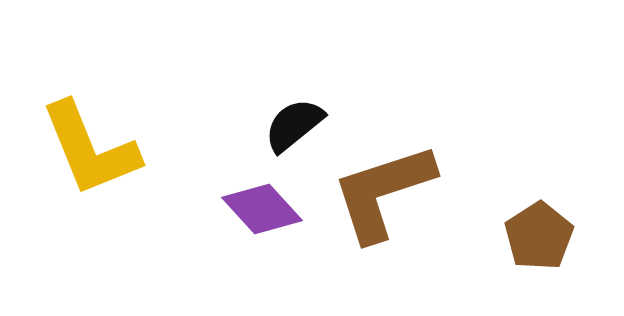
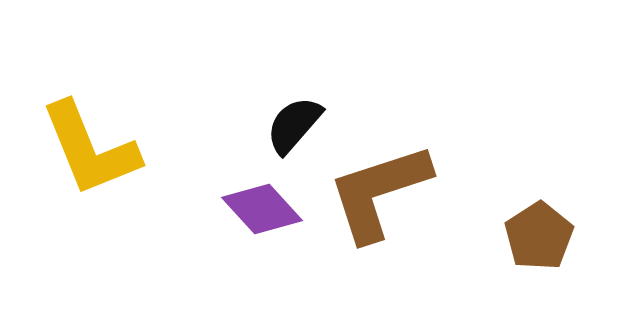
black semicircle: rotated 10 degrees counterclockwise
brown L-shape: moved 4 px left
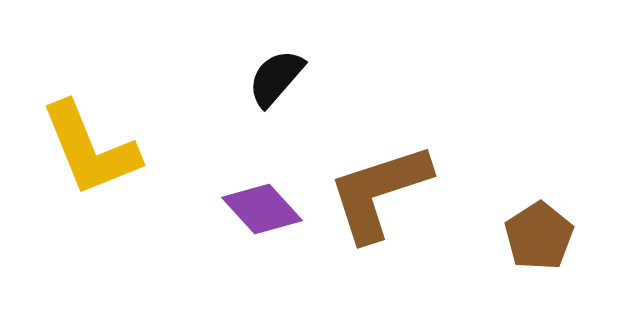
black semicircle: moved 18 px left, 47 px up
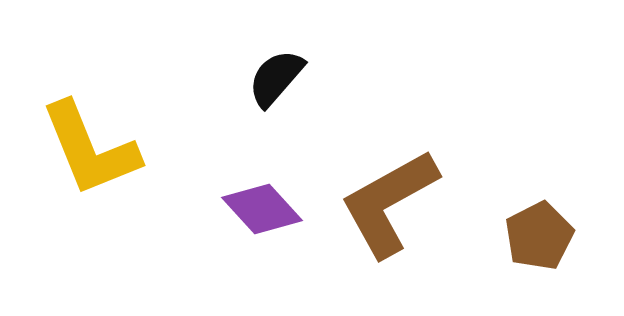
brown L-shape: moved 10 px right, 11 px down; rotated 11 degrees counterclockwise
brown pentagon: rotated 6 degrees clockwise
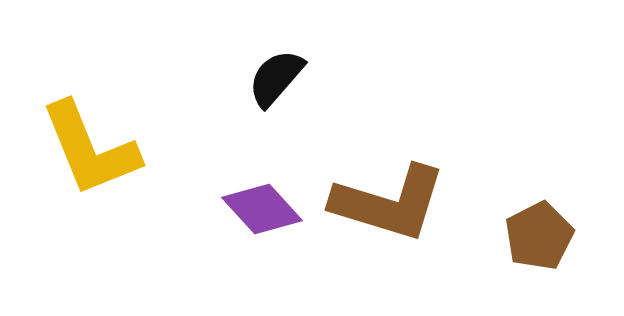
brown L-shape: rotated 134 degrees counterclockwise
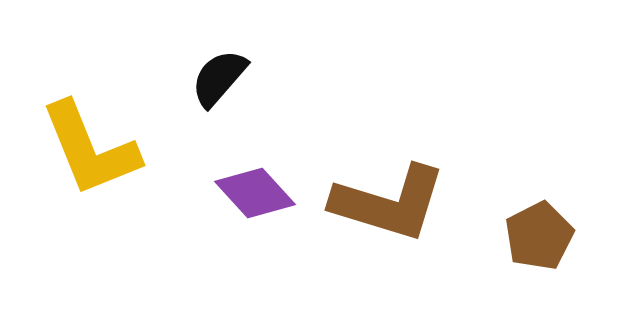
black semicircle: moved 57 px left
purple diamond: moved 7 px left, 16 px up
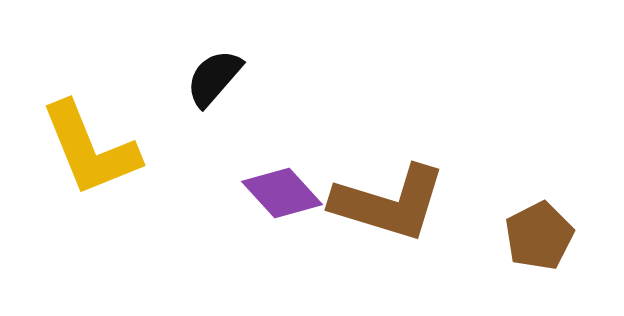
black semicircle: moved 5 px left
purple diamond: moved 27 px right
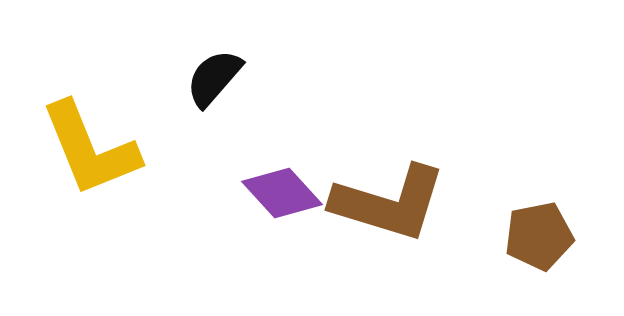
brown pentagon: rotated 16 degrees clockwise
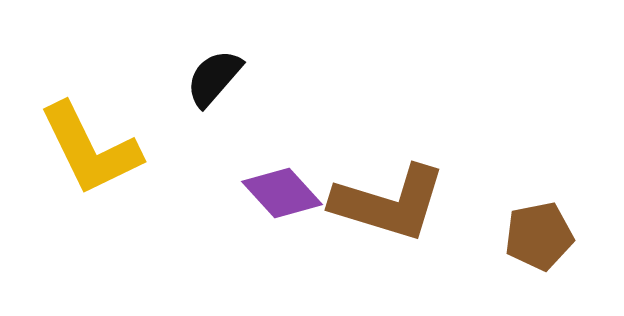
yellow L-shape: rotated 4 degrees counterclockwise
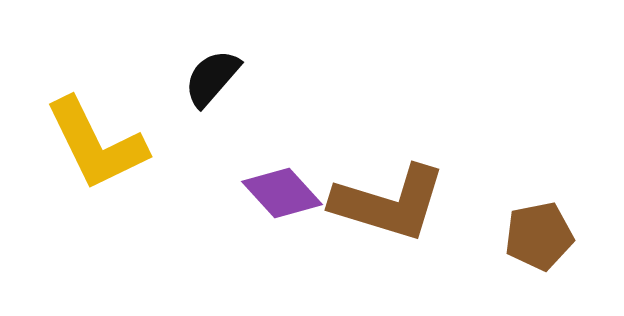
black semicircle: moved 2 px left
yellow L-shape: moved 6 px right, 5 px up
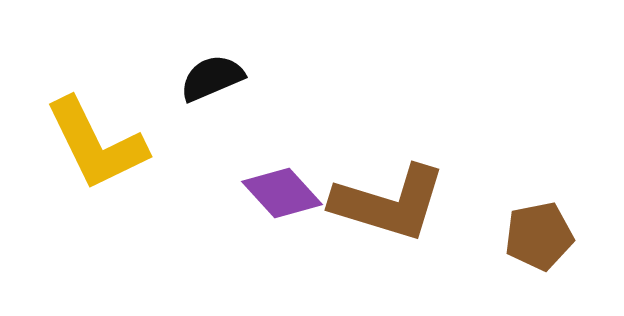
black semicircle: rotated 26 degrees clockwise
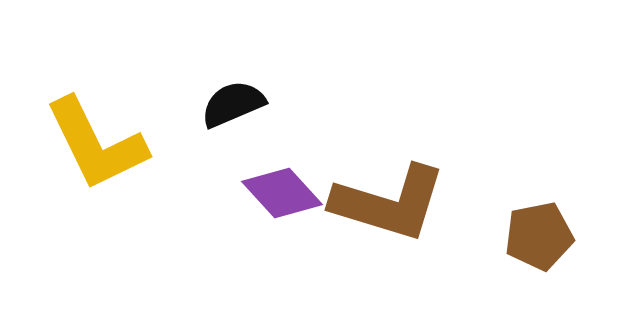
black semicircle: moved 21 px right, 26 px down
